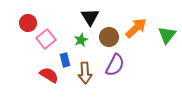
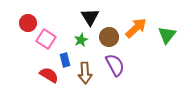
pink square: rotated 18 degrees counterclockwise
purple semicircle: rotated 55 degrees counterclockwise
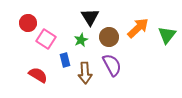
orange arrow: moved 2 px right
purple semicircle: moved 3 px left
red semicircle: moved 11 px left
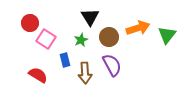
red circle: moved 2 px right
orange arrow: rotated 25 degrees clockwise
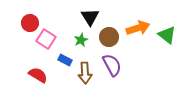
green triangle: rotated 30 degrees counterclockwise
blue rectangle: rotated 48 degrees counterclockwise
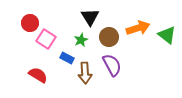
blue rectangle: moved 2 px right, 2 px up
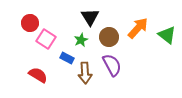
orange arrow: rotated 30 degrees counterclockwise
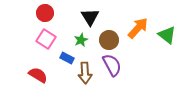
red circle: moved 15 px right, 10 px up
brown circle: moved 3 px down
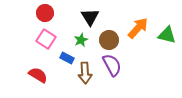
green triangle: rotated 24 degrees counterclockwise
